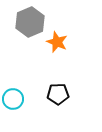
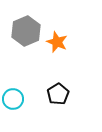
gray hexagon: moved 4 px left, 9 px down
black pentagon: rotated 30 degrees counterclockwise
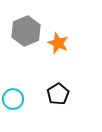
orange star: moved 1 px right, 1 px down
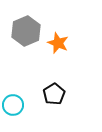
black pentagon: moved 4 px left
cyan circle: moved 6 px down
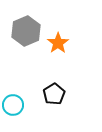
orange star: rotated 15 degrees clockwise
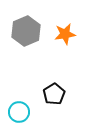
orange star: moved 7 px right, 9 px up; rotated 25 degrees clockwise
cyan circle: moved 6 px right, 7 px down
